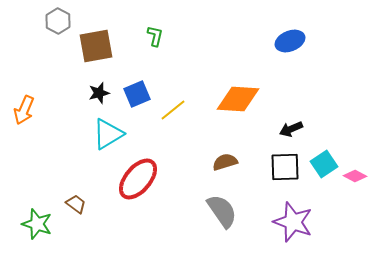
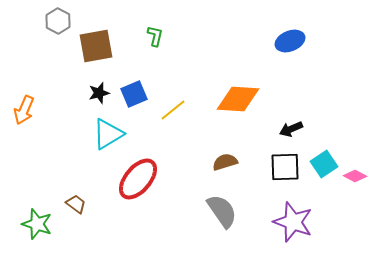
blue square: moved 3 px left
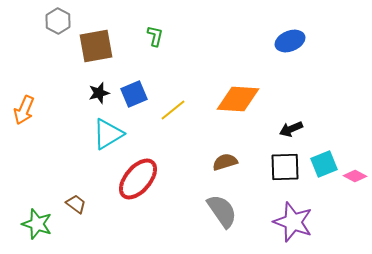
cyan square: rotated 12 degrees clockwise
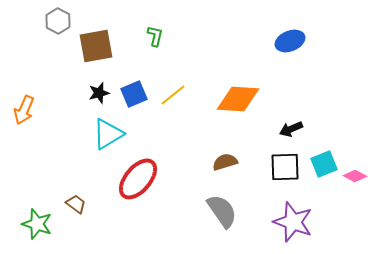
yellow line: moved 15 px up
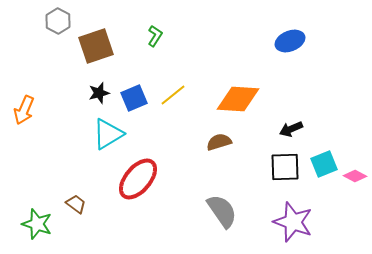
green L-shape: rotated 20 degrees clockwise
brown square: rotated 9 degrees counterclockwise
blue square: moved 4 px down
brown semicircle: moved 6 px left, 20 px up
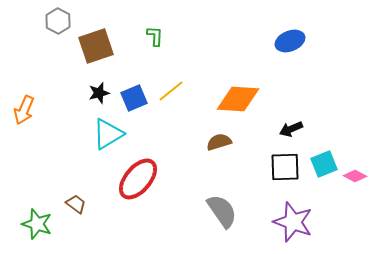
green L-shape: rotated 30 degrees counterclockwise
yellow line: moved 2 px left, 4 px up
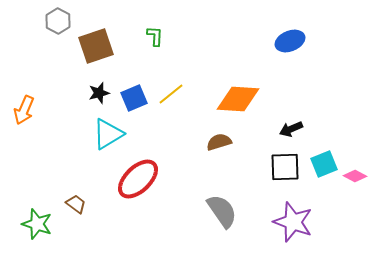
yellow line: moved 3 px down
red ellipse: rotated 6 degrees clockwise
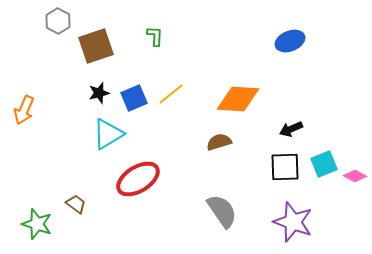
red ellipse: rotated 12 degrees clockwise
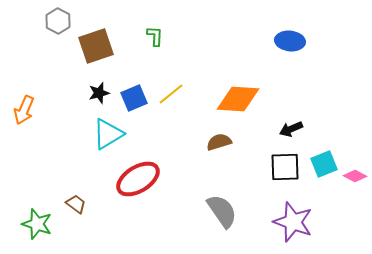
blue ellipse: rotated 28 degrees clockwise
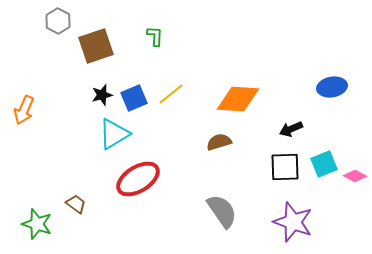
blue ellipse: moved 42 px right, 46 px down; rotated 16 degrees counterclockwise
black star: moved 3 px right, 2 px down
cyan triangle: moved 6 px right
